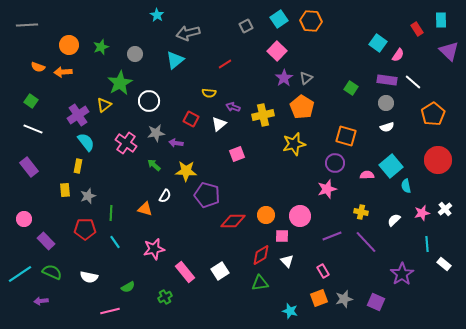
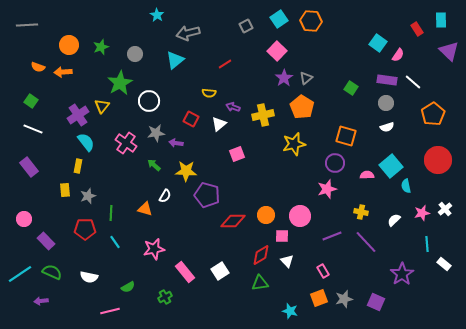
yellow triangle at (104, 105): moved 2 px left, 1 px down; rotated 14 degrees counterclockwise
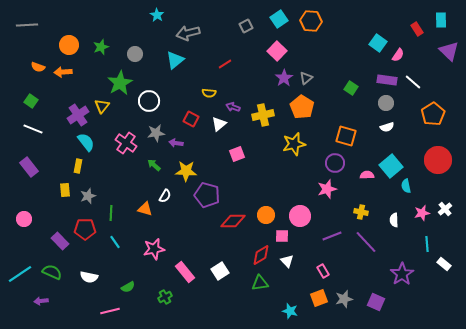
white semicircle at (394, 220): rotated 48 degrees counterclockwise
purple rectangle at (46, 241): moved 14 px right
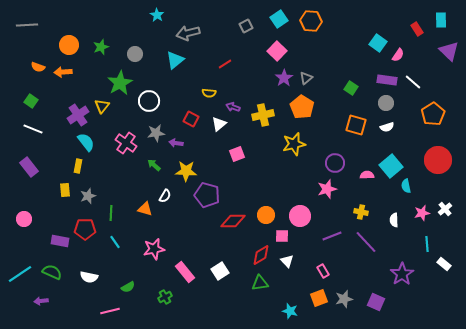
orange square at (346, 136): moved 10 px right, 11 px up
purple rectangle at (60, 241): rotated 36 degrees counterclockwise
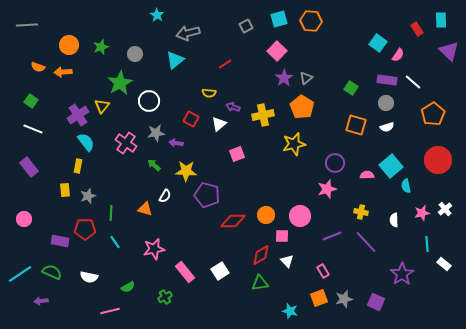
cyan square at (279, 19): rotated 18 degrees clockwise
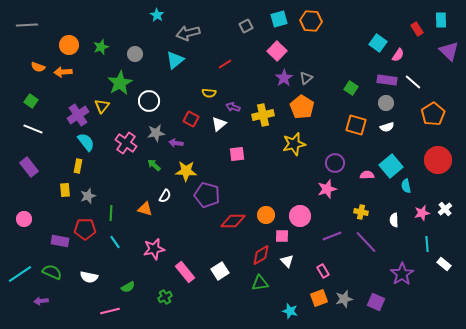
pink square at (237, 154): rotated 14 degrees clockwise
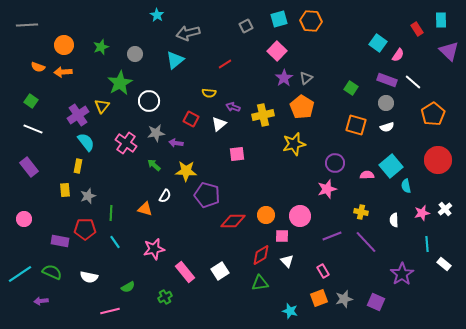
orange circle at (69, 45): moved 5 px left
purple rectangle at (387, 80): rotated 12 degrees clockwise
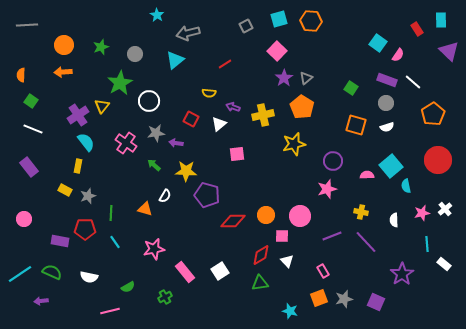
orange semicircle at (38, 67): moved 17 px left, 8 px down; rotated 72 degrees clockwise
purple circle at (335, 163): moved 2 px left, 2 px up
yellow rectangle at (65, 190): rotated 56 degrees counterclockwise
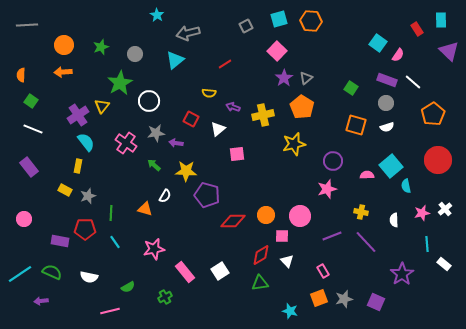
white triangle at (219, 124): moved 1 px left, 5 px down
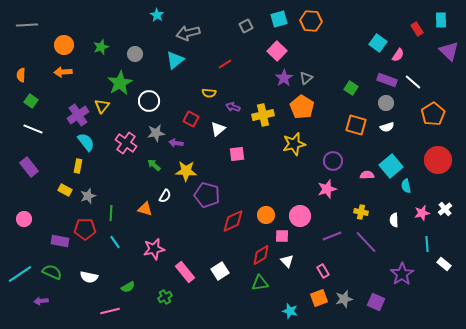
red diamond at (233, 221): rotated 25 degrees counterclockwise
